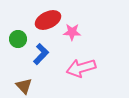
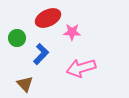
red ellipse: moved 2 px up
green circle: moved 1 px left, 1 px up
brown triangle: moved 1 px right, 2 px up
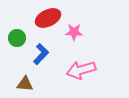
pink star: moved 2 px right
pink arrow: moved 2 px down
brown triangle: rotated 42 degrees counterclockwise
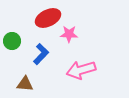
pink star: moved 5 px left, 2 px down
green circle: moved 5 px left, 3 px down
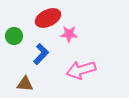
green circle: moved 2 px right, 5 px up
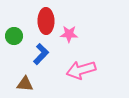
red ellipse: moved 2 px left, 3 px down; rotated 65 degrees counterclockwise
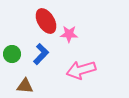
red ellipse: rotated 30 degrees counterclockwise
green circle: moved 2 px left, 18 px down
brown triangle: moved 2 px down
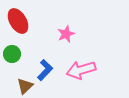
red ellipse: moved 28 px left
pink star: moved 3 px left; rotated 24 degrees counterclockwise
blue L-shape: moved 4 px right, 16 px down
brown triangle: rotated 48 degrees counterclockwise
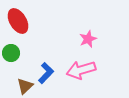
pink star: moved 22 px right, 5 px down
green circle: moved 1 px left, 1 px up
blue L-shape: moved 1 px right, 3 px down
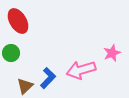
pink star: moved 24 px right, 14 px down
blue L-shape: moved 2 px right, 5 px down
